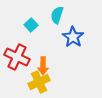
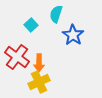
cyan semicircle: moved 1 px left, 1 px up
blue star: moved 2 px up
red cross: rotated 10 degrees clockwise
orange arrow: moved 4 px left, 3 px up
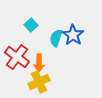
cyan semicircle: moved 24 px down
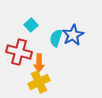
blue star: rotated 10 degrees clockwise
red cross: moved 2 px right, 5 px up; rotated 20 degrees counterclockwise
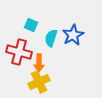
cyan square: rotated 24 degrees counterclockwise
cyan semicircle: moved 5 px left
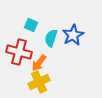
orange arrow: rotated 36 degrees clockwise
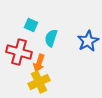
blue star: moved 15 px right, 6 px down
orange arrow: rotated 18 degrees counterclockwise
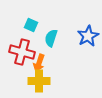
blue star: moved 5 px up
red cross: moved 3 px right
yellow cross: moved 1 px up; rotated 25 degrees clockwise
